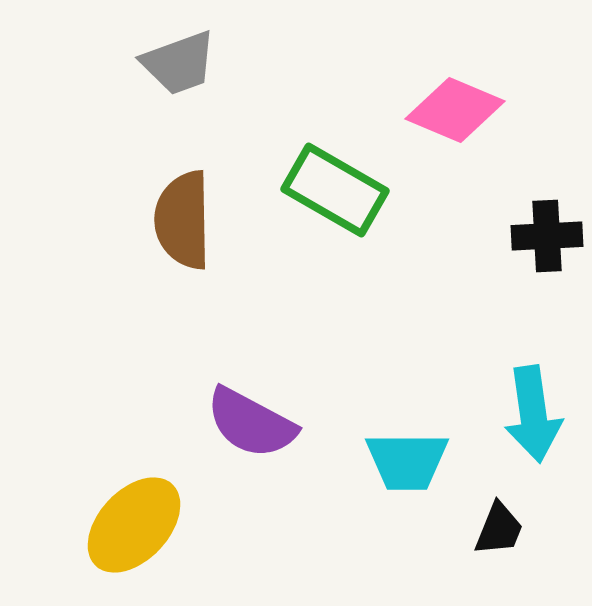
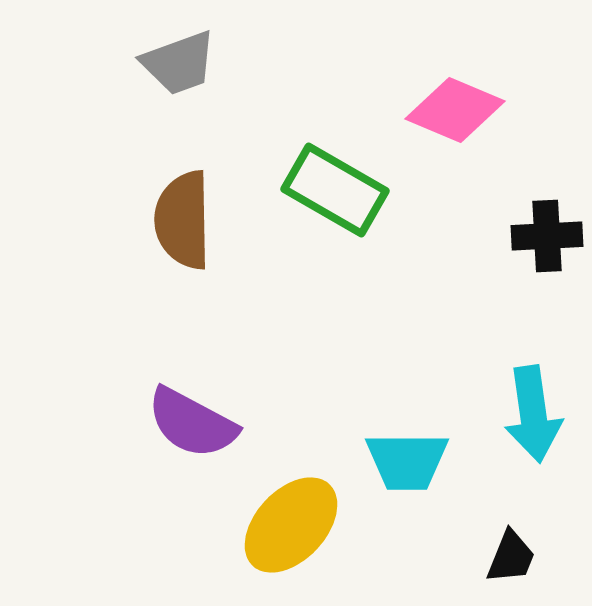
purple semicircle: moved 59 px left
yellow ellipse: moved 157 px right
black trapezoid: moved 12 px right, 28 px down
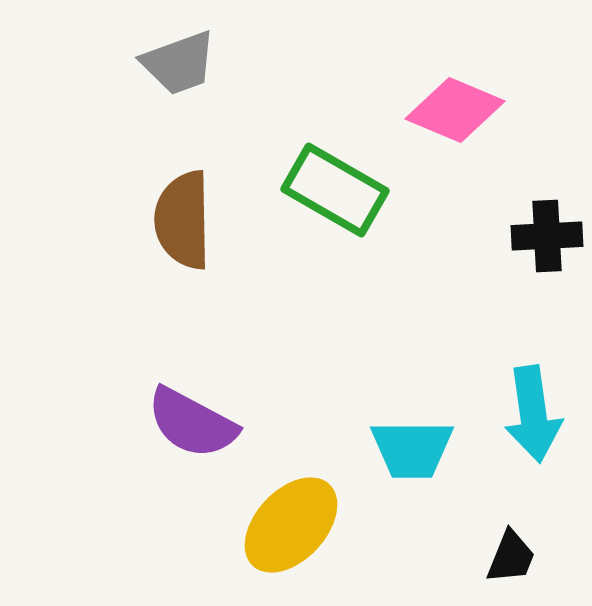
cyan trapezoid: moved 5 px right, 12 px up
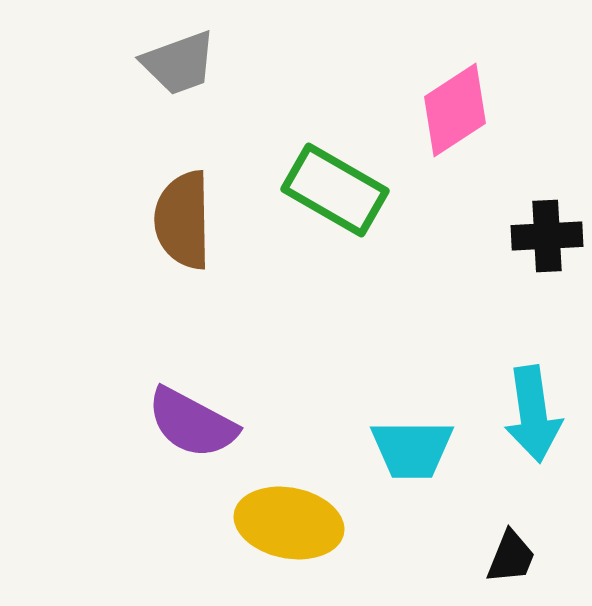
pink diamond: rotated 56 degrees counterclockwise
yellow ellipse: moved 2 px left, 2 px up; rotated 58 degrees clockwise
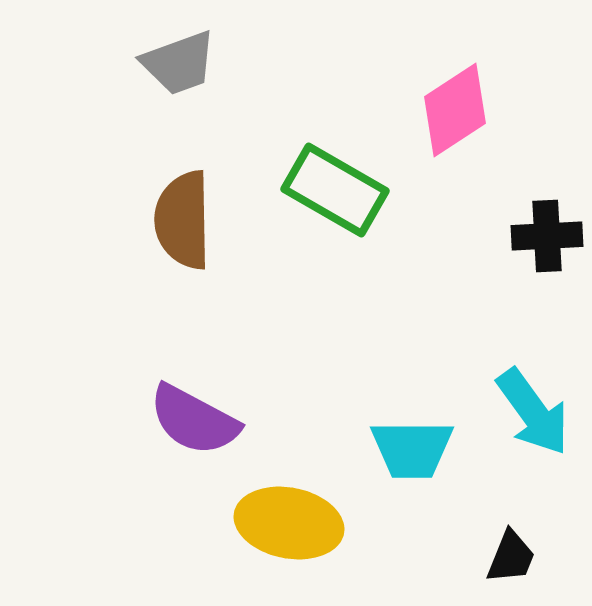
cyan arrow: moved 2 px up; rotated 28 degrees counterclockwise
purple semicircle: moved 2 px right, 3 px up
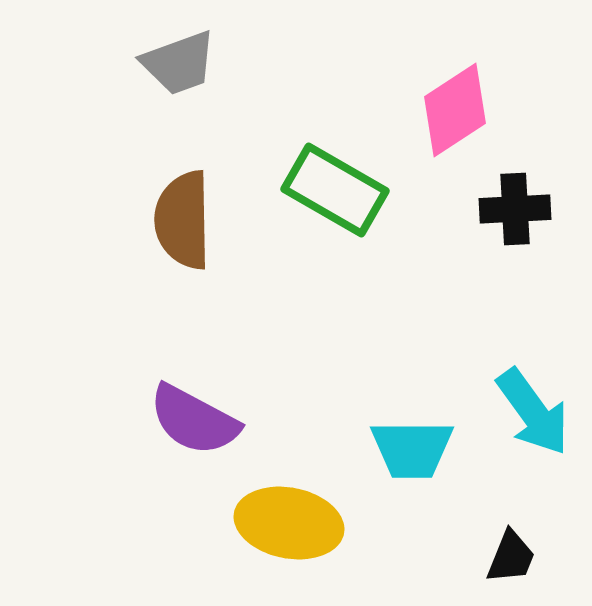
black cross: moved 32 px left, 27 px up
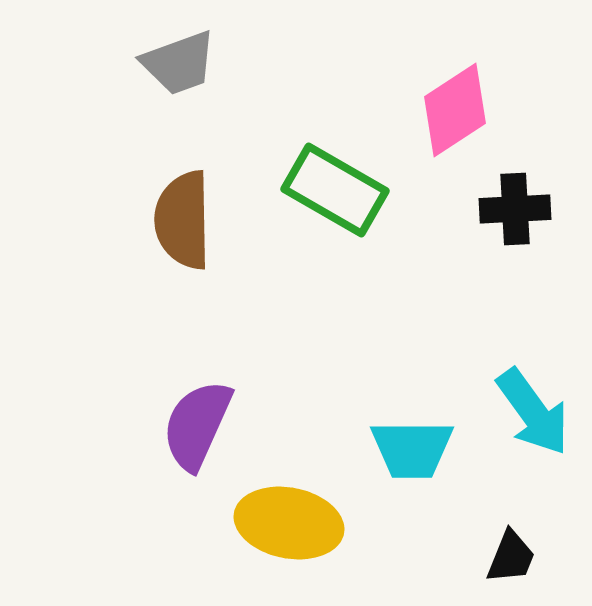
purple semicircle: moved 3 px right, 5 px down; rotated 86 degrees clockwise
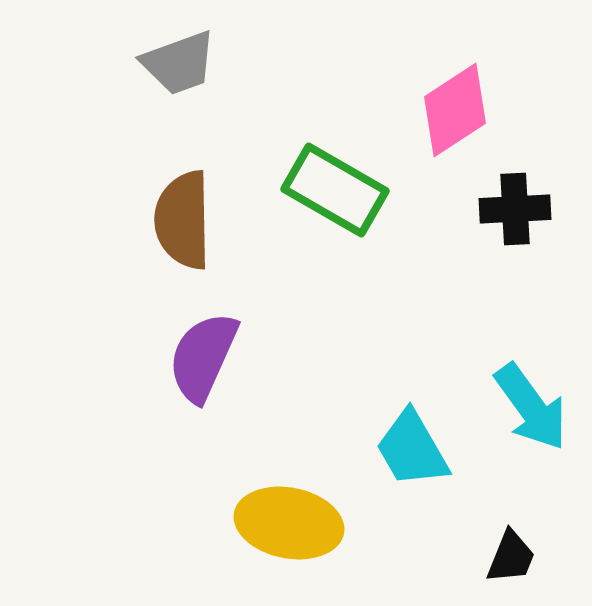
cyan arrow: moved 2 px left, 5 px up
purple semicircle: moved 6 px right, 68 px up
cyan trapezoid: rotated 60 degrees clockwise
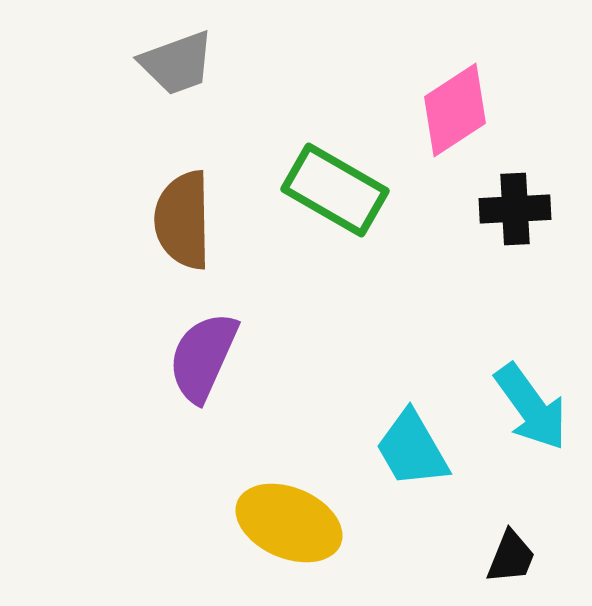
gray trapezoid: moved 2 px left
yellow ellipse: rotated 12 degrees clockwise
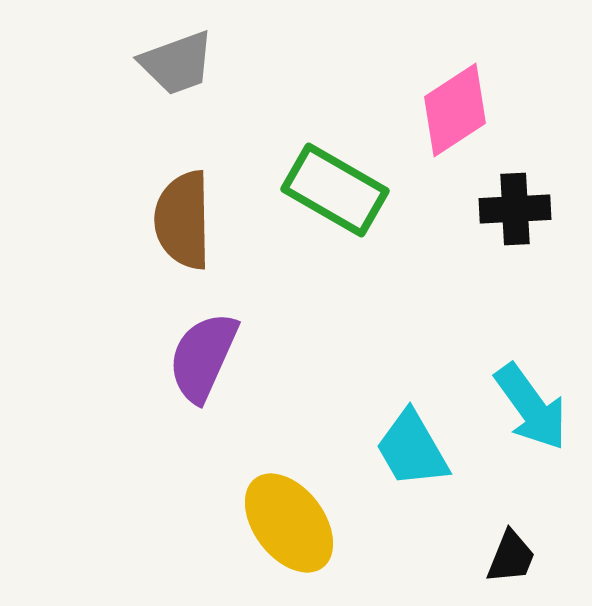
yellow ellipse: rotated 30 degrees clockwise
